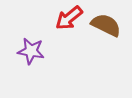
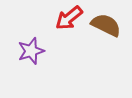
purple star: rotated 28 degrees counterclockwise
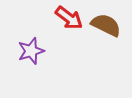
red arrow: rotated 104 degrees counterclockwise
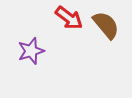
brown semicircle: rotated 24 degrees clockwise
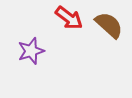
brown semicircle: moved 3 px right; rotated 8 degrees counterclockwise
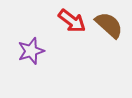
red arrow: moved 3 px right, 3 px down
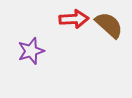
red arrow: moved 2 px right, 2 px up; rotated 40 degrees counterclockwise
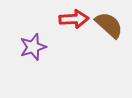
purple star: moved 2 px right, 4 px up
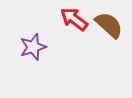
red arrow: rotated 140 degrees counterclockwise
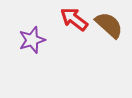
purple star: moved 1 px left, 7 px up
